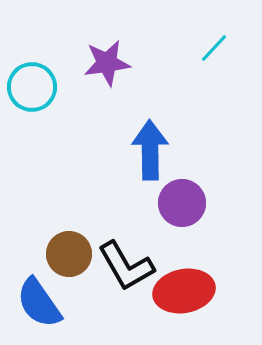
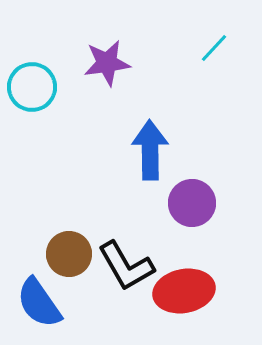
purple circle: moved 10 px right
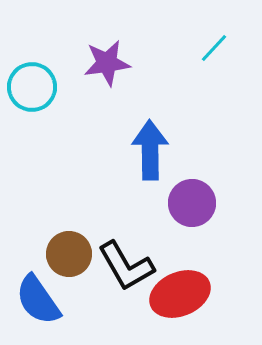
red ellipse: moved 4 px left, 3 px down; rotated 12 degrees counterclockwise
blue semicircle: moved 1 px left, 3 px up
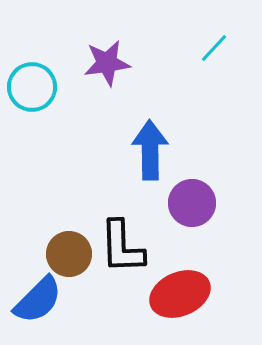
black L-shape: moved 4 px left, 19 px up; rotated 28 degrees clockwise
blue semicircle: rotated 100 degrees counterclockwise
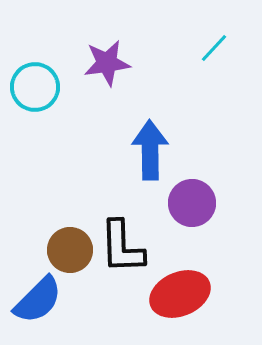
cyan circle: moved 3 px right
brown circle: moved 1 px right, 4 px up
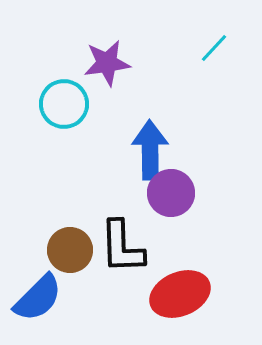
cyan circle: moved 29 px right, 17 px down
purple circle: moved 21 px left, 10 px up
blue semicircle: moved 2 px up
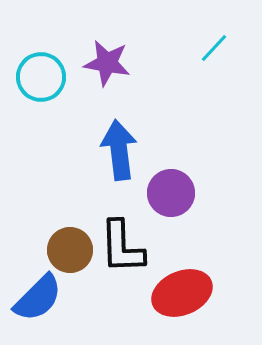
purple star: rotated 18 degrees clockwise
cyan circle: moved 23 px left, 27 px up
blue arrow: moved 31 px left; rotated 6 degrees counterclockwise
red ellipse: moved 2 px right, 1 px up
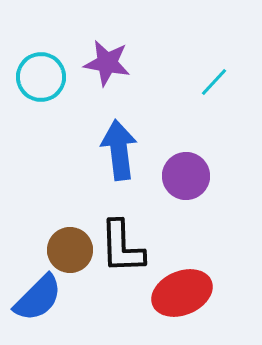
cyan line: moved 34 px down
purple circle: moved 15 px right, 17 px up
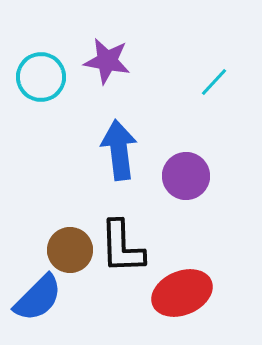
purple star: moved 2 px up
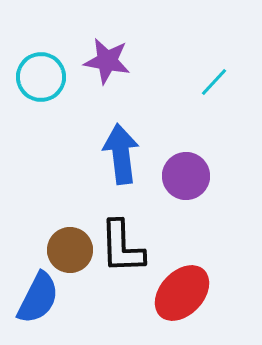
blue arrow: moved 2 px right, 4 px down
red ellipse: rotated 24 degrees counterclockwise
blue semicircle: rotated 18 degrees counterclockwise
